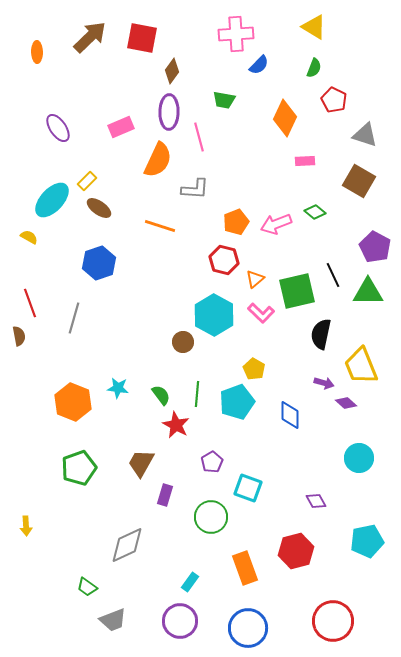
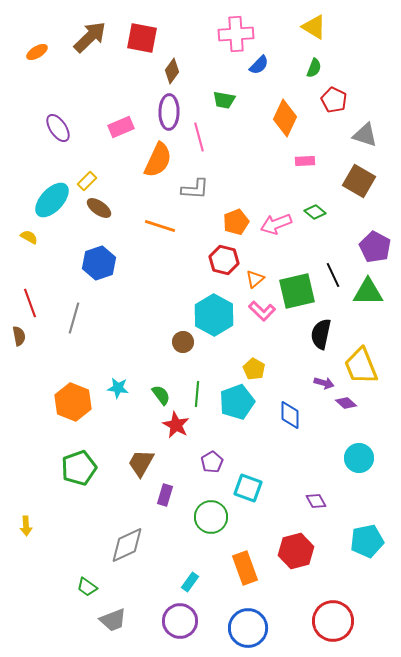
orange ellipse at (37, 52): rotated 60 degrees clockwise
pink L-shape at (261, 313): moved 1 px right, 2 px up
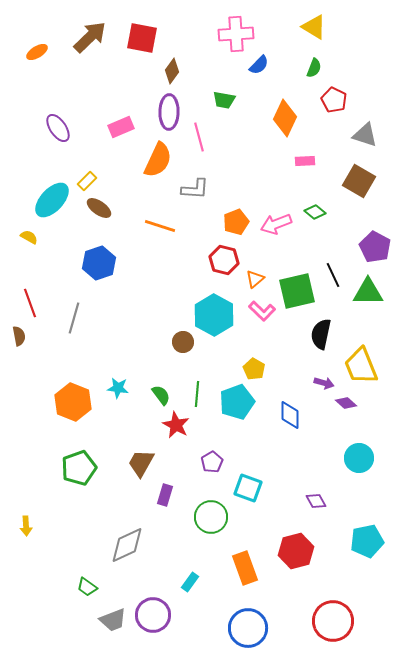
purple circle at (180, 621): moved 27 px left, 6 px up
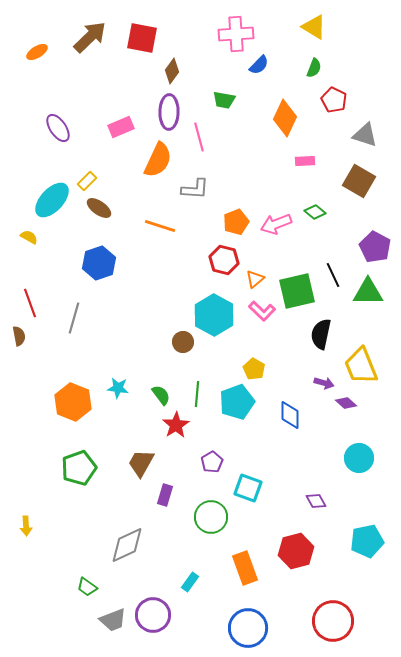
red star at (176, 425): rotated 12 degrees clockwise
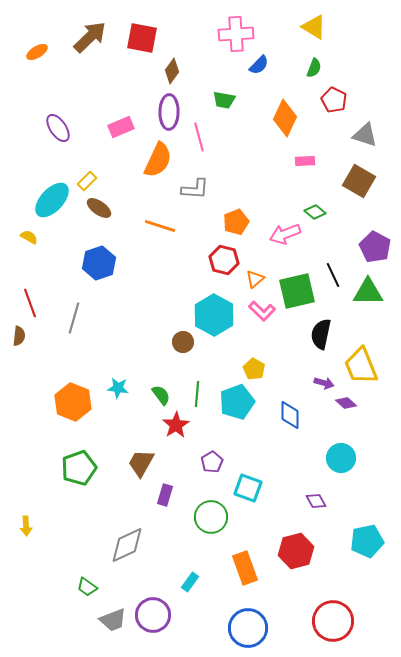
pink arrow at (276, 224): moved 9 px right, 10 px down
brown semicircle at (19, 336): rotated 18 degrees clockwise
cyan circle at (359, 458): moved 18 px left
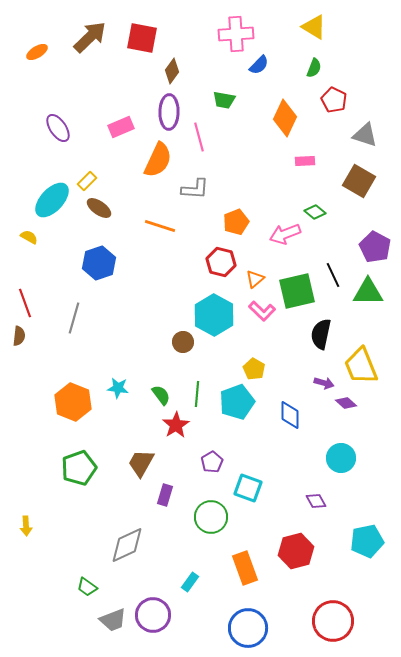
red hexagon at (224, 260): moved 3 px left, 2 px down
red line at (30, 303): moved 5 px left
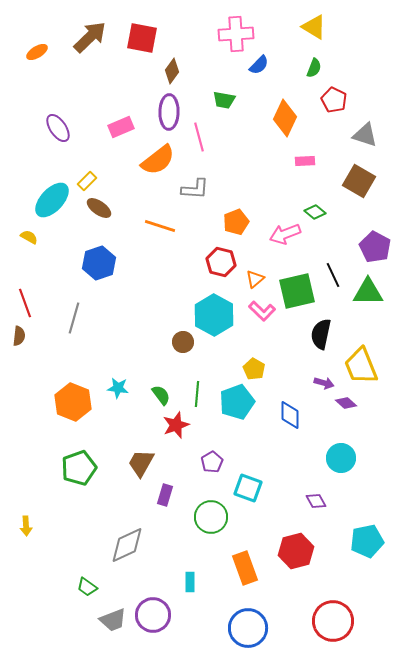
orange semicircle at (158, 160): rotated 27 degrees clockwise
red star at (176, 425): rotated 12 degrees clockwise
cyan rectangle at (190, 582): rotated 36 degrees counterclockwise
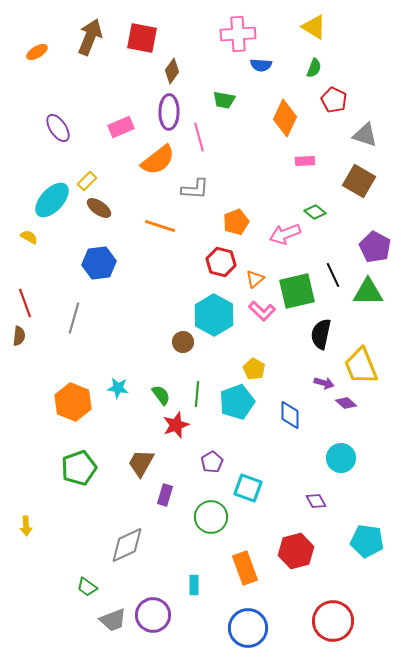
pink cross at (236, 34): moved 2 px right
brown arrow at (90, 37): rotated 24 degrees counterclockwise
blue semicircle at (259, 65): moved 2 px right; rotated 50 degrees clockwise
blue hexagon at (99, 263): rotated 12 degrees clockwise
cyan pentagon at (367, 541): rotated 20 degrees clockwise
cyan rectangle at (190, 582): moved 4 px right, 3 px down
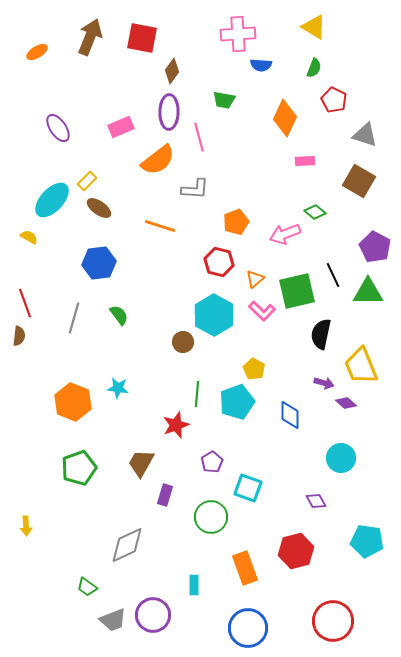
red hexagon at (221, 262): moved 2 px left
green semicircle at (161, 395): moved 42 px left, 80 px up
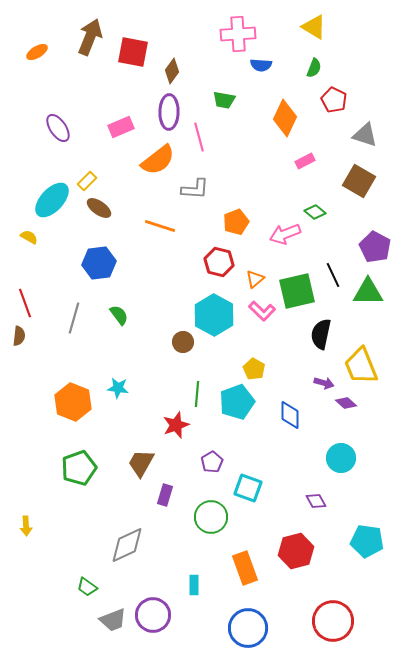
red square at (142, 38): moved 9 px left, 14 px down
pink rectangle at (305, 161): rotated 24 degrees counterclockwise
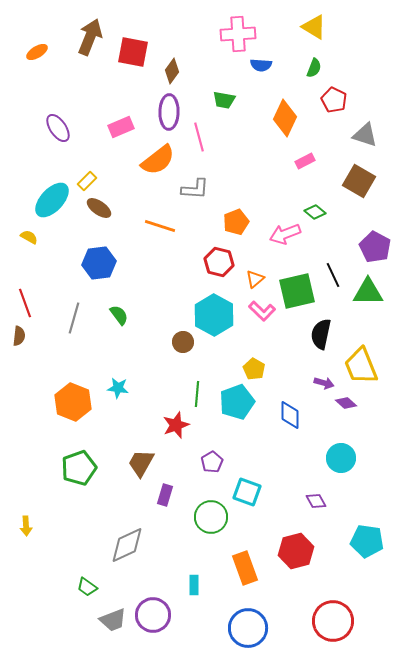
cyan square at (248, 488): moved 1 px left, 4 px down
